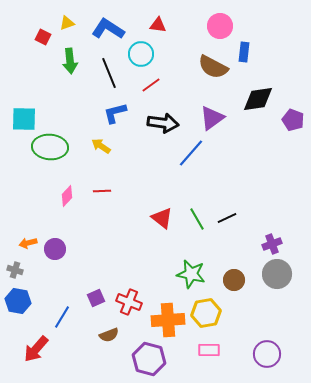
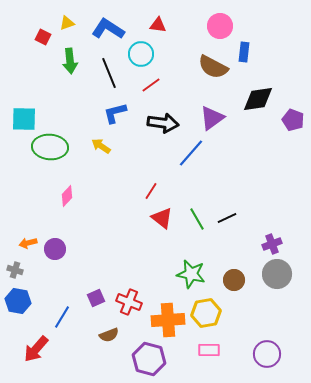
red line at (102, 191): moved 49 px right; rotated 54 degrees counterclockwise
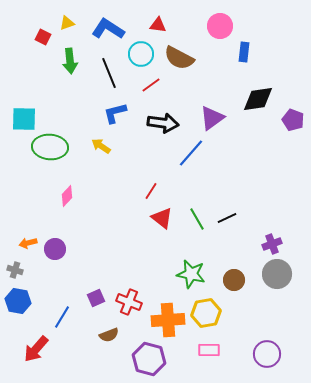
brown semicircle at (213, 67): moved 34 px left, 9 px up
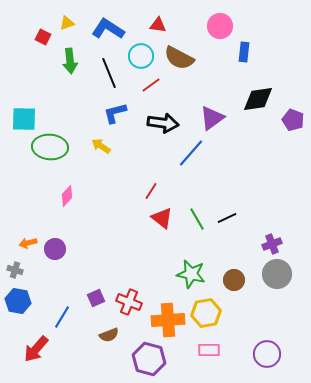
cyan circle at (141, 54): moved 2 px down
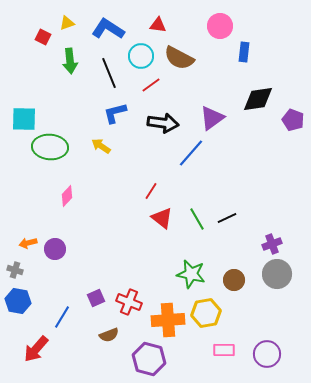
pink rectangle at (209, 350): moved 15 px right
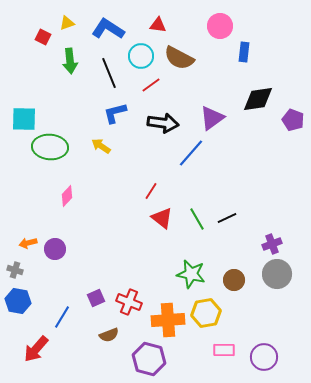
purple circle at (267, 354): moved 3 px left, 3 px down
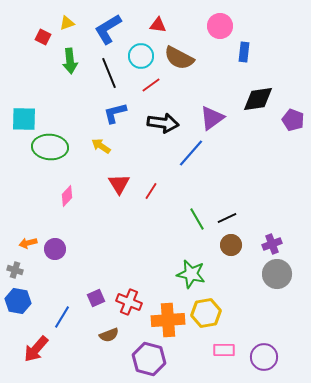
blue L-shape at (108, 29): rotated 64 degrees counterclockwise
red triangle at (162, 218): moved 43 px left, 34 px up; rotated 20 degrees clockwise
brown circle at (234, 280): moved 3 px left, 35 px up
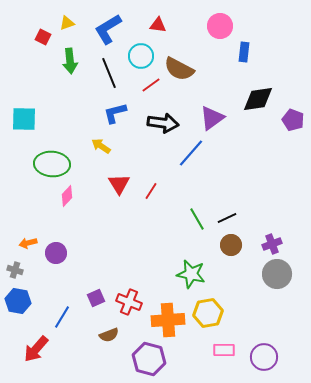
brown semicircle at (179, 58): moved 11 px down
green ellipse at (50, 147): moved 2 px right, 17 px down
purple circle at (55, 249): moved 1 px right, 4 px down
yellow hexagon at (206, 313): moved 2 px right
